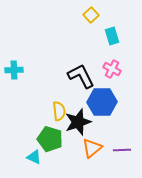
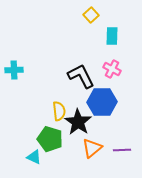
cyan rectangle: rotated 18 degrees clockwise
black star: rotated 20 degrees counterclockwise
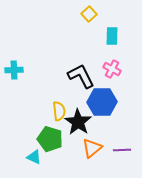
yellow square: moved 2 px left, 1 px up
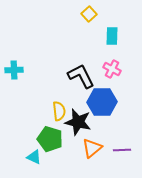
black star: rotated 20 degrees counterclockwise
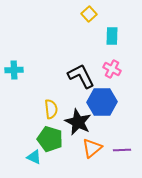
yellow semicircle: moved 8 px left, 2 px up
black star: rotated 12 degrees clockwise
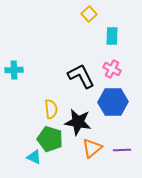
blue hexagon: moved 11 px right
black star: rotated 16 degrees counterclockwise
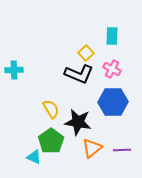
yellow square: moved 3 px left, 39 px down
black L-shape: moved 2 px left, 2 px up; rotated 140 degrees clockwise
yellow semicircle: rotated 24 degrees counterclockwise
green pentagon: moved 1 px right, 2 px down; rotated 20 degrees clockwise
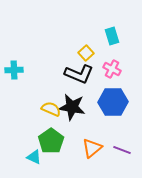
cyan rectangle: rotated 18 degrees counterclockwise
yellow semicircle: rotated 36 degrees counterclockwise
black star: moved 6 px left, 15 px up
purple line: rotated 24 degrees clockwise
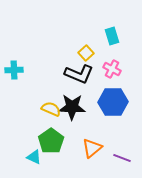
black star: rotated 8 degrees counterclockwise
purple line: moved 8 px down
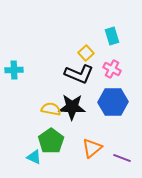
yellow semicircle: rotated 12 degrees counterclockwise
